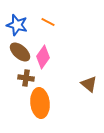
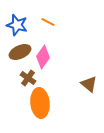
brown ellipse: rotated 65 degrees counterclockwise
brown cross: moved 2 px right; rotated 28 degrees clockwise
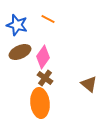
orange line: moved 3 px up
brown cross: moved 17 px right
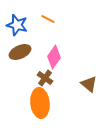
pink diamond: moved 11 px right
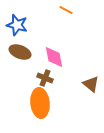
orange line: moved 18 px right, 9 px up
brown ellipse: rotated 45 degrees clockwise
pink diamond: rotated 45 degrees counterclockwise
brown cross: rotated 14 degrees counterclockwise
brown triangle: moved 2 px right
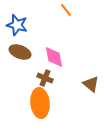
orange line: rotated 24 degrees clockwise
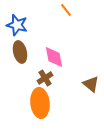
brown ellipse: rotated 55 degrees clockwise
brown cross: rotated 35 degrees clockwise
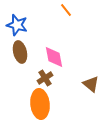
orange ellipse: moved 1 px down
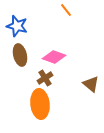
blue star: moved 1 px down
brown ellipse: moved 3 px down
pink diamond: rotated 60 degrees counterclockwise
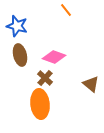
brown cross: rotated 14 degrees counterclockwise
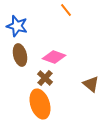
orange ellipse: rotated 12 degrees counterclockwise
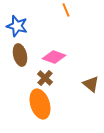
orange line: rotated 16 degrees clockwise
